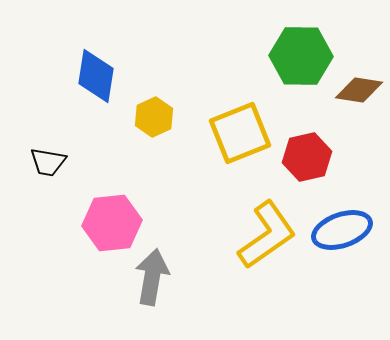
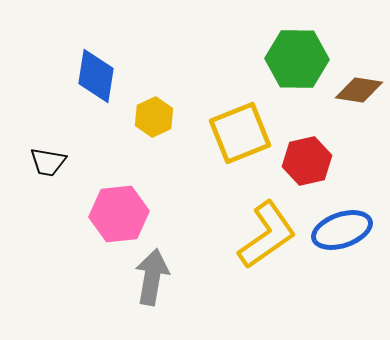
green hexagon: moved 4 px left, 3 px down
red hexagon: moved 4 px down
pink hexagon: moved 7 px right, 9 px up
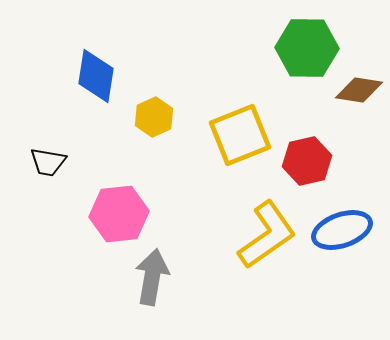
green hexagon: moved 10 px right, 11 px up
yellow square: moved 2 px down
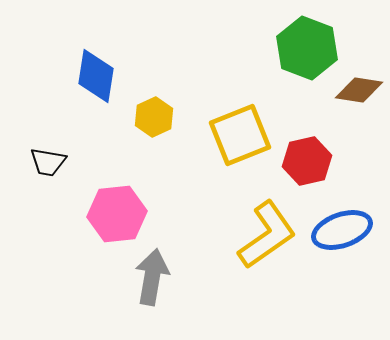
green hexagon: rotated 20 degrees clockwise
pink hexagon: moved 2 px left
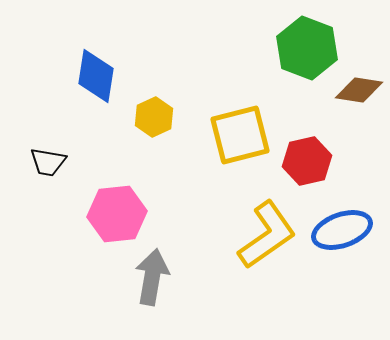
yellow square: rotated 8 degrees clockwise
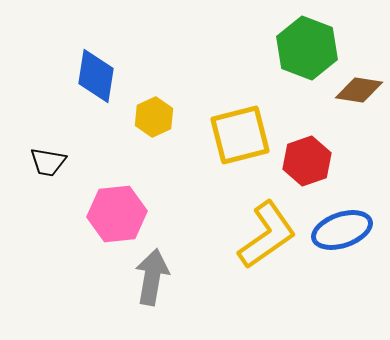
red hexagon: rotated 6 degrees counterclockwise
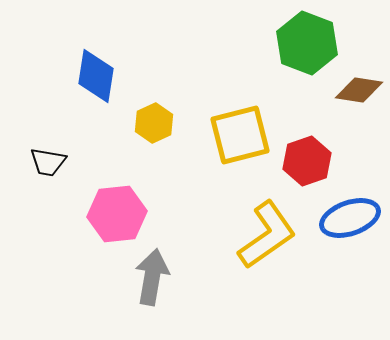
green hexagon: moved 5 px up
yellow hexagon: moved 6 px down
blue ellipse: moved 8 px right, 12 px up
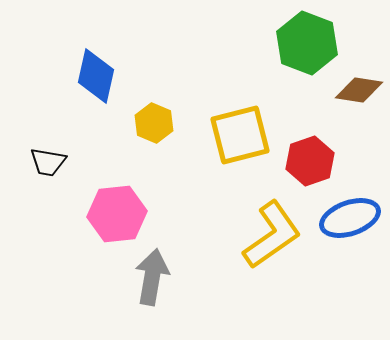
blue diamond: rotated 4 degrees clockwise
yellow hexagon: rotated 12 degrees counterclockwise
red hexagon: moved 3 px right
yellow L-shape: moved 5 px right
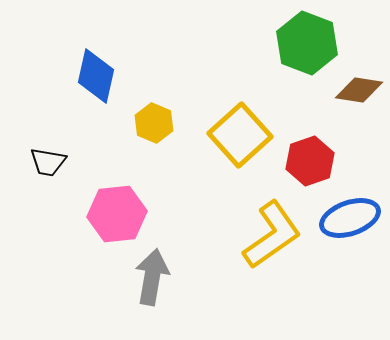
yellow square: rotated 28 degrees counterclockwise
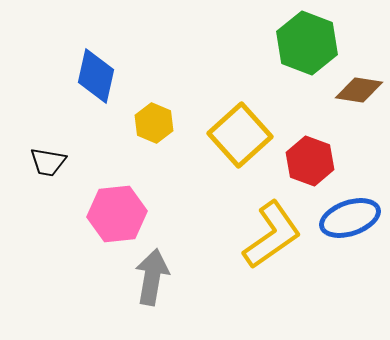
red hexagon: rotated 21 degrees counterclockwise
